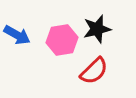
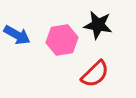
black star: moved 1 px right, 4 px up; rotated 24 degrees clockwise
red semicircle: moved 1 px right, 3 px down
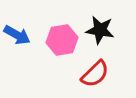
black star: moved 2 px right, 5 px down
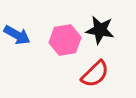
pink hexagon: moved 3 px right
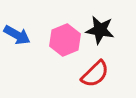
pink hexagon: rotated 12 degrees counterclockwise
